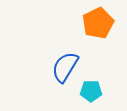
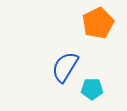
cyan pentagon: moved 1 px right, 2 px up
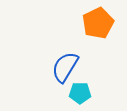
cyan pentagon: moved 12 px left, 4 px down
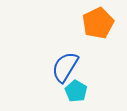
cyan pentagon: moved 4 px left, 2 px up; rotated 30 degrees clockwise
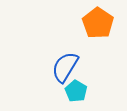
orange pentagon: rotated 12 degrees counterclockwise
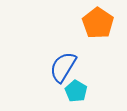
blue semicircle: moved 2 px left
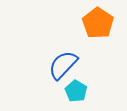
blue semicircle: moved 2 px up; rotated 12 degrees clockwise
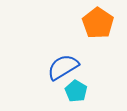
blue semicircle: moved 2 px down; rotated 16 degrees clockwise
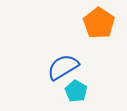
orange pentagon: moved 1 px right
